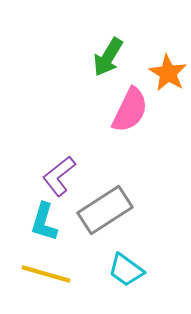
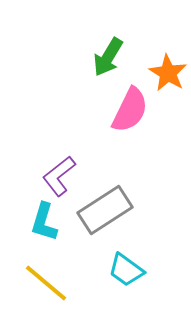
yellow line: moved 9 px down; rotated 24 degrees clockwise
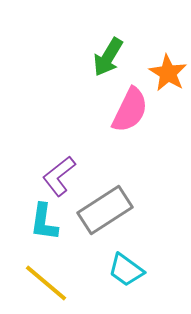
cyan L-shape: rotated 9 degrees counterclockwise
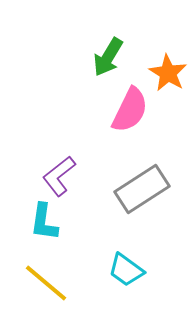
gray rectangle: moved 37 px right, 21 px up
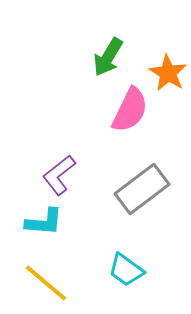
purple L-shape: moved 1 px up
gray rectangle: rotated 4 degrees counterclockwise
cyan L-shape: rotated 93 degrees counterclockwise
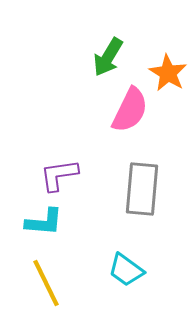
purple L-shape: rotated 30 degrees clockwise
gray rectangle: rotated 48 degrees counterclockwise
yellow line: rotated 24 degrees clockwise
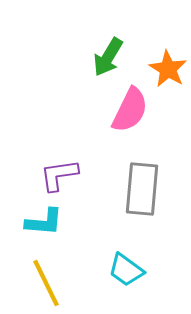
orange star: moved 4 px up
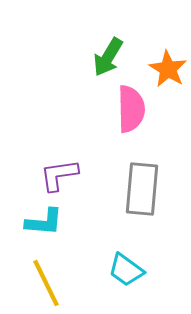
pink semicircle: moved 1 px right, 1 px up; rotated 27 degrees counterclockwise
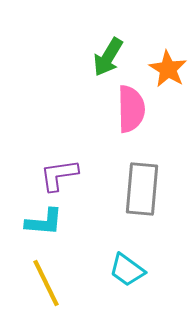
cyan trapezoid: moved 1 px right
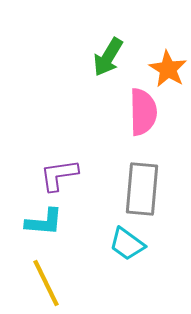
pink semicircle: moved 12 px right, 3 px down
cyan trapezoid: moved 26 px up
